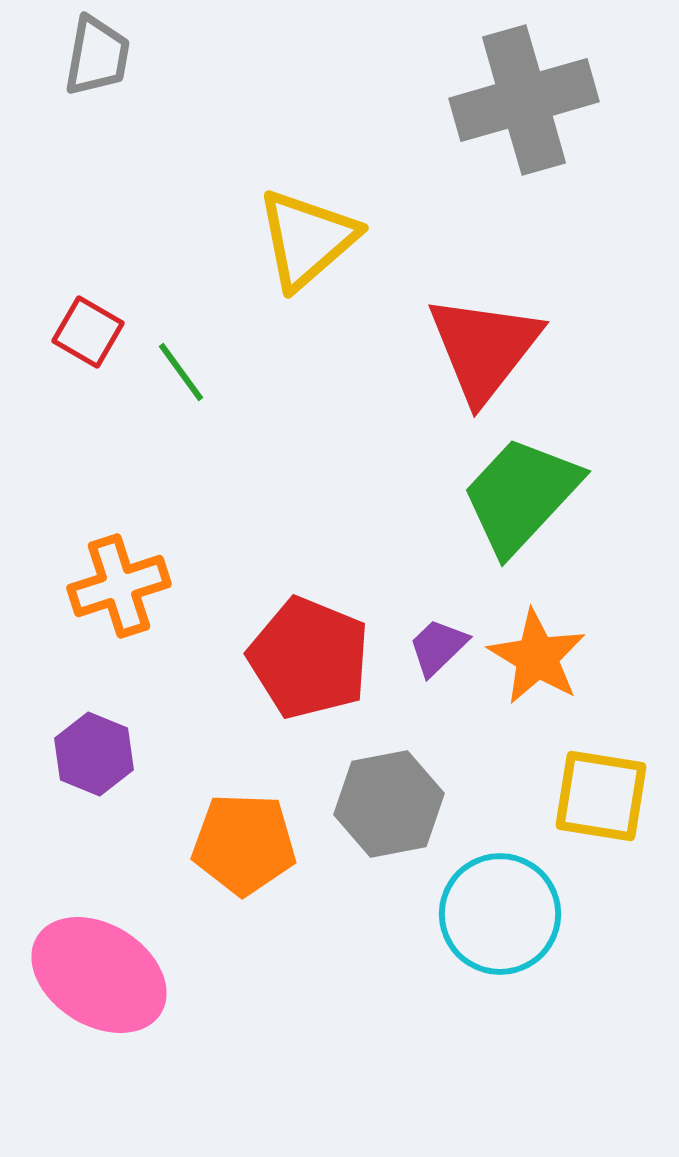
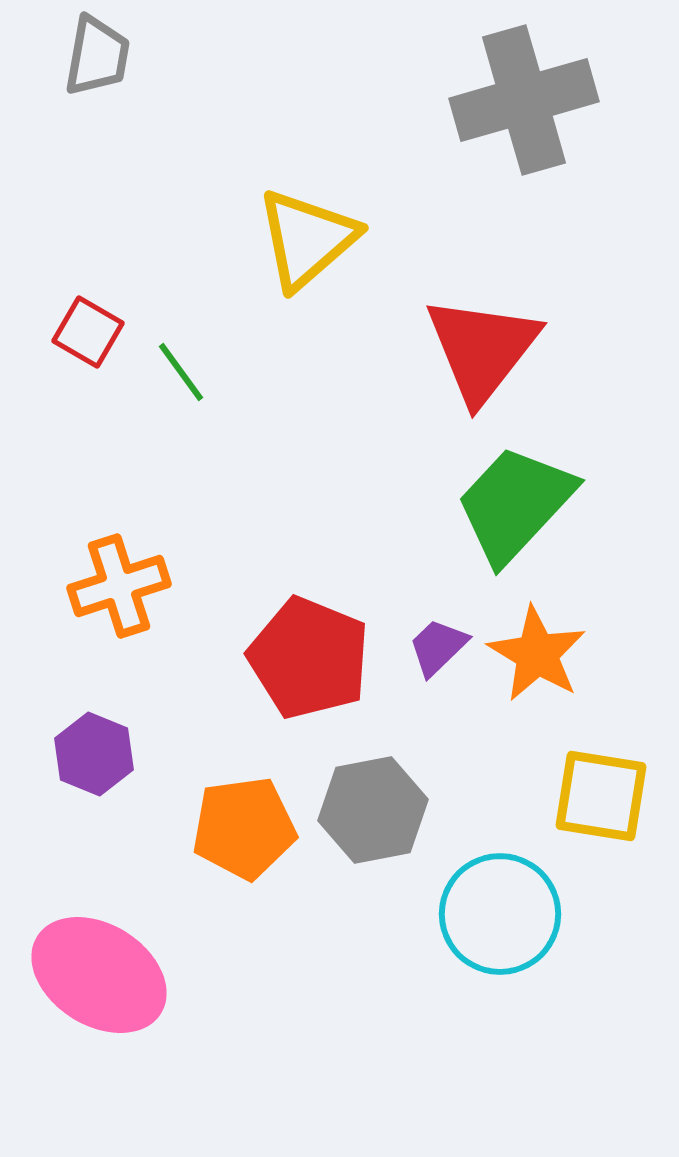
red triangle: moved 2 px left, 1 px down
green trapezoid: moved 6 px left, 9 px down
orange star: moved 3 px up
gray hexagon: moved 16 px left, 6 px down
orange pentagon: moved 16 px up; rotated 10 degrees counterclockwise
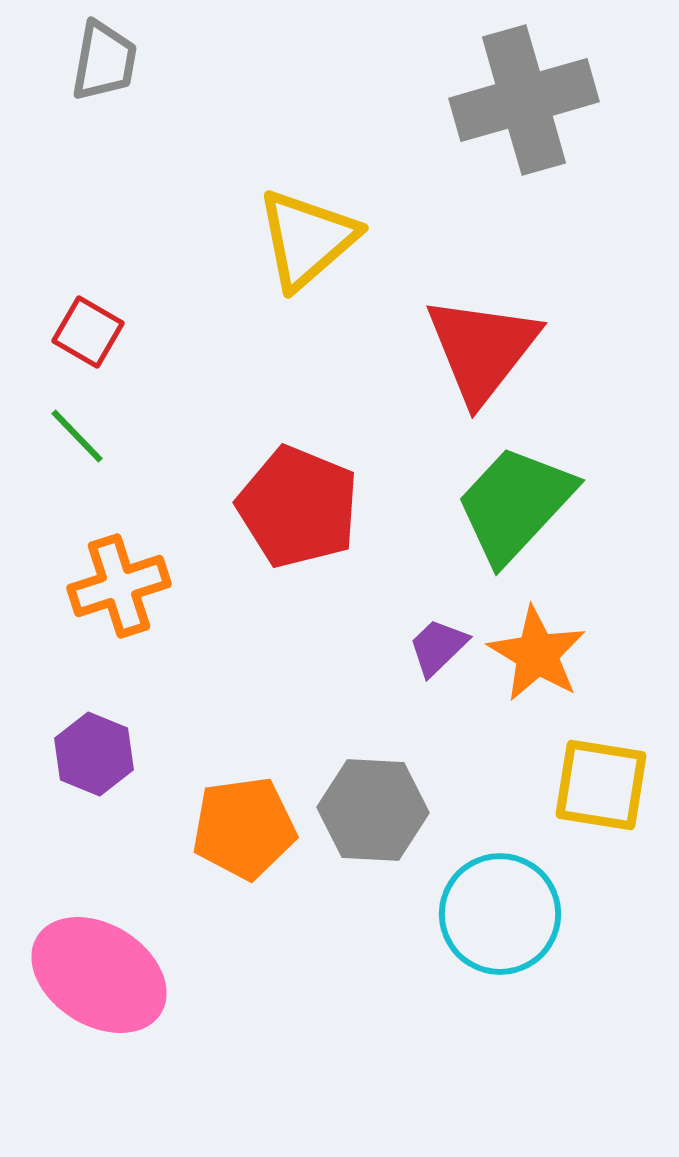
gray trapezoid: moved 7 px right, 5 px down
green line: moved 104 px left, 64 px down; rotated 8 degrees counterclockwise
red pentagon: moved 11 px left, 151 px up
yellow square: moved 11 px up
gray hexagon: rotated 14 degrees clockwise
